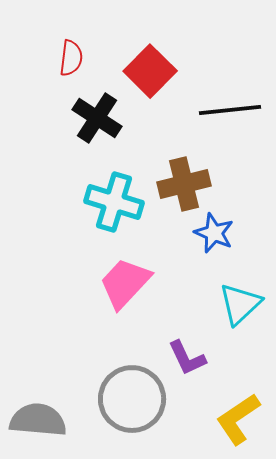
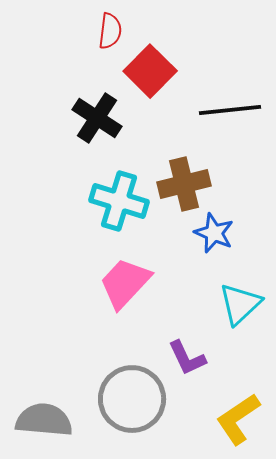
red semicircle: moved 39 px right, 27 px up
cyan cross: moved 5 px right, 1 px up
gray semicircle: moved 6 px right
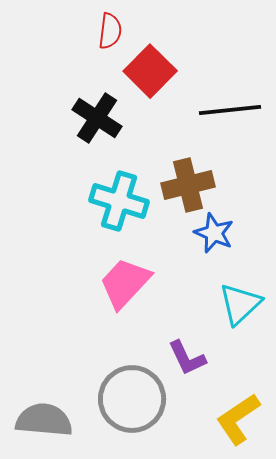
brown cross: moved 4 px right, 1 px down
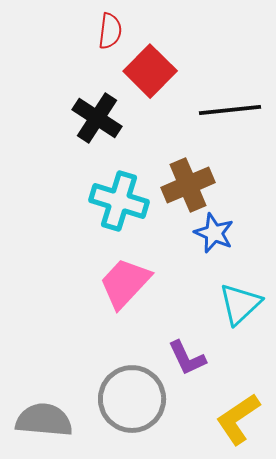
brown cross: rotated 9 degrees counterclockwise
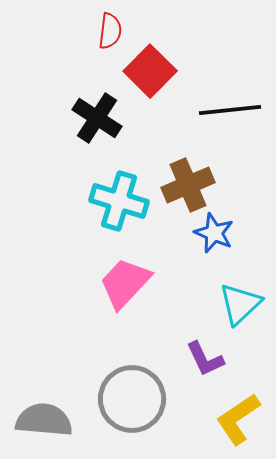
purple L-shape: moved 18 px right, 1 px down
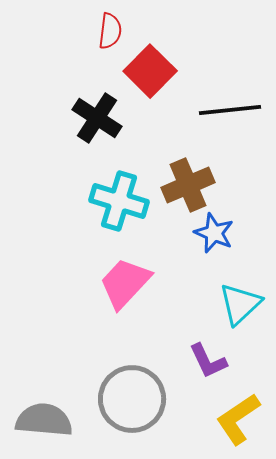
purple L-shape: moved 3 px right, 2 px down
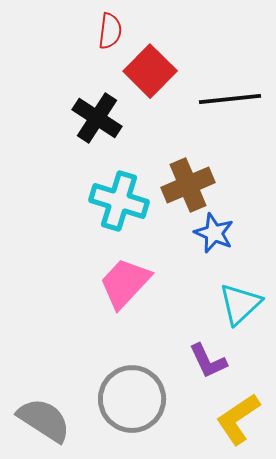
black line: moved 11 px up
gray semicircle: rotated 28 degrees clockwise
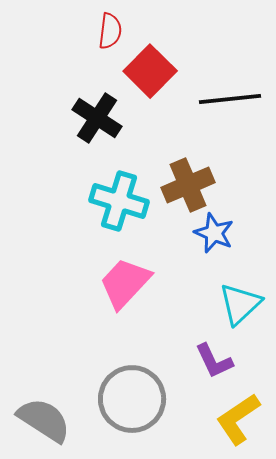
purple L-shape: moved 6 px right
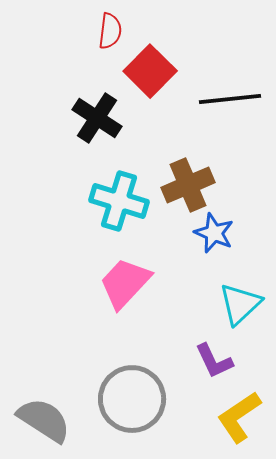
yellow L-shape: moved 1 px right, 2 px up
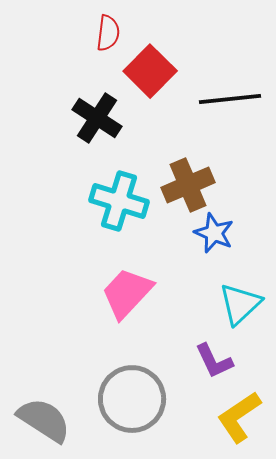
red semicircle: moved 2 px left, 2 px down
pink trapezoid: moved 2 px right, 10 px down
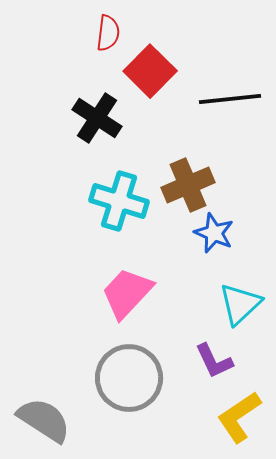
gray circle: moved 3 px left, 21 px up
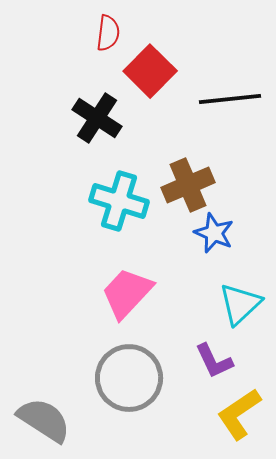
yellow L-shape: moved 3 px up
